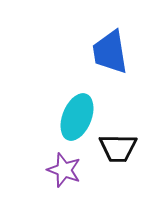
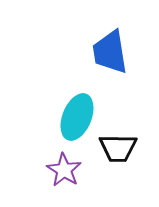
purple star: rotated 12 degrees clockwise
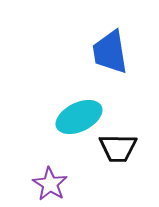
cyan ellipse: moved 2 px right; rotated 42 degrees clockwise
purple star: moved 14 px left, 14 px down
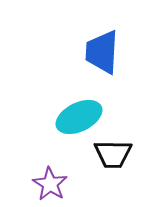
blue trapezoid: moved 8 px left; rotated 12 degrees clockwise
black trapezoid: moved 5 px left, 6 px down
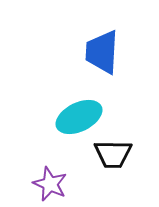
purple star: rotated 8 degrees counterclockwise
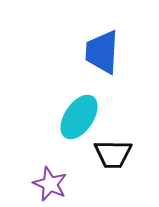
cyan ellipse: rotated 30 degrees counterclockwise
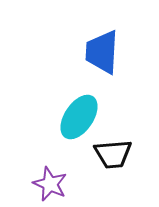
black trapezoid: rotated 6 degrees counterclockwise
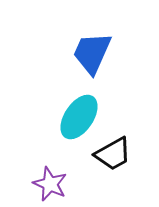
blue trapezoid: moved 10 px left, 1 px down; rotated 21 degrees clockwise
black trapezoid: rotated 24 degrees counterclockwise
